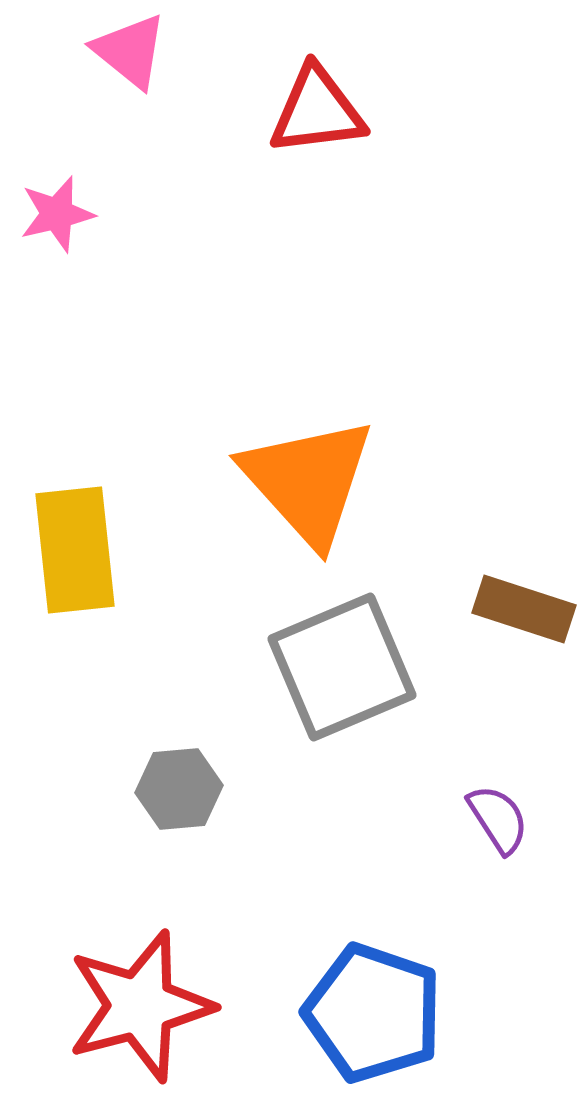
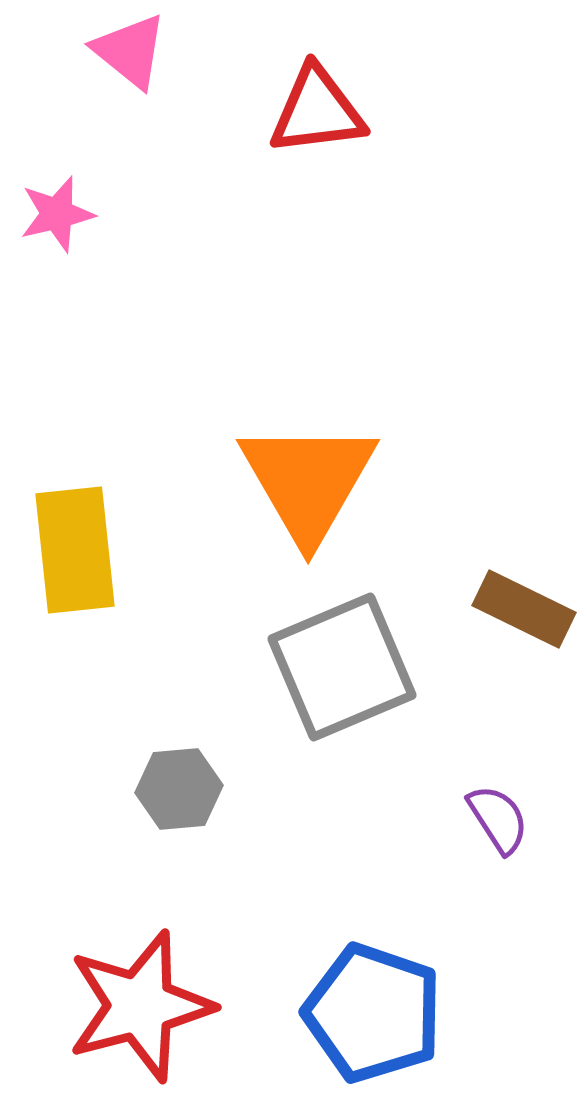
orange triangle: rotated 12 degrees clockwise
brown rectangle: rotated 8 degrees clockwise
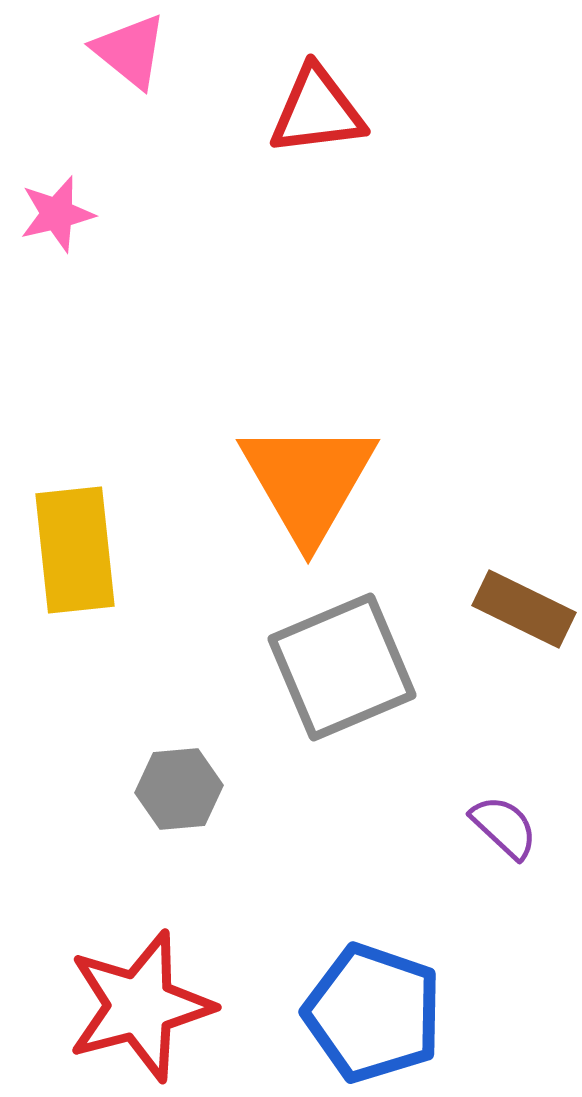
purple semicircle: moved 6 px right, 8 px down; rotated 14 degrees counterclockwise
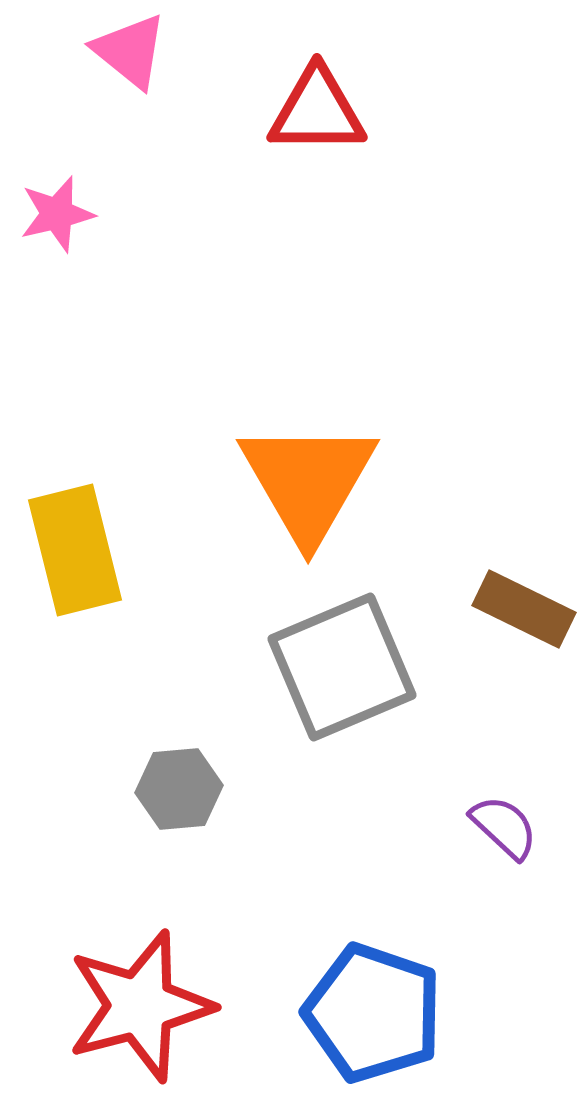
red triangle: rotated 7 degrees clockwise
yellow rectangle: rotated 8 degrees counterclockwise
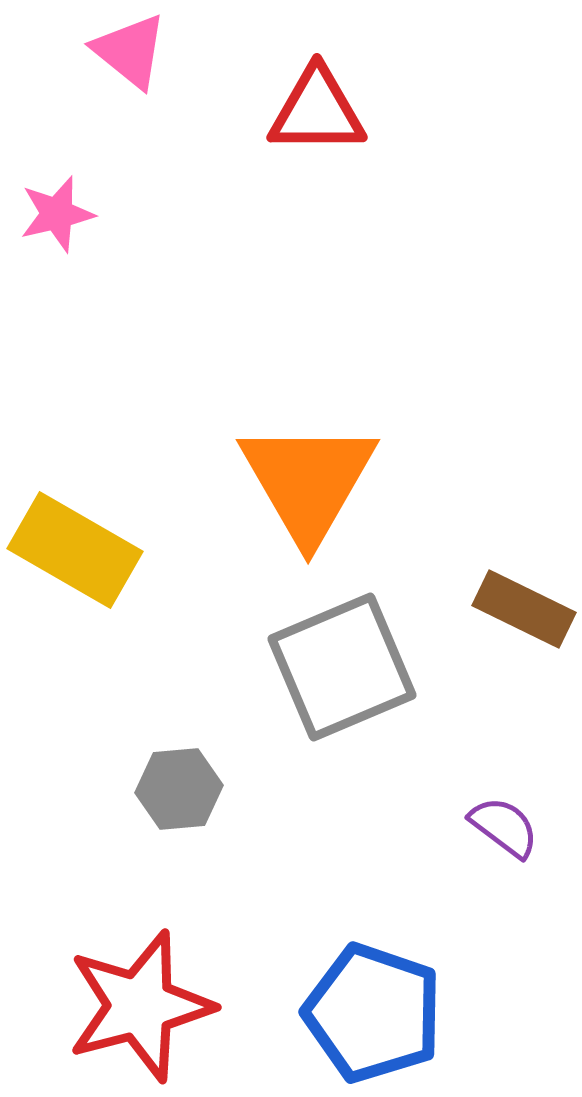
yellow rectangle: rotated 46 degrees counterclockwise
purple semicircle: rotated 6 degrees counterclockwise
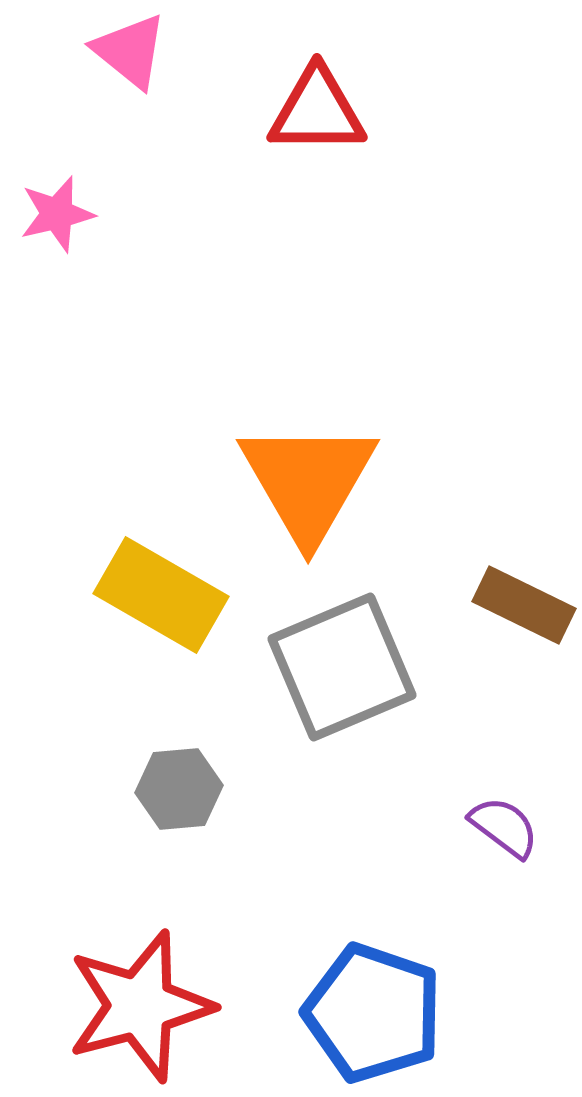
yellow rectangle: moved 86 px right, 45 px down
brown rectangle: moved 4 px up
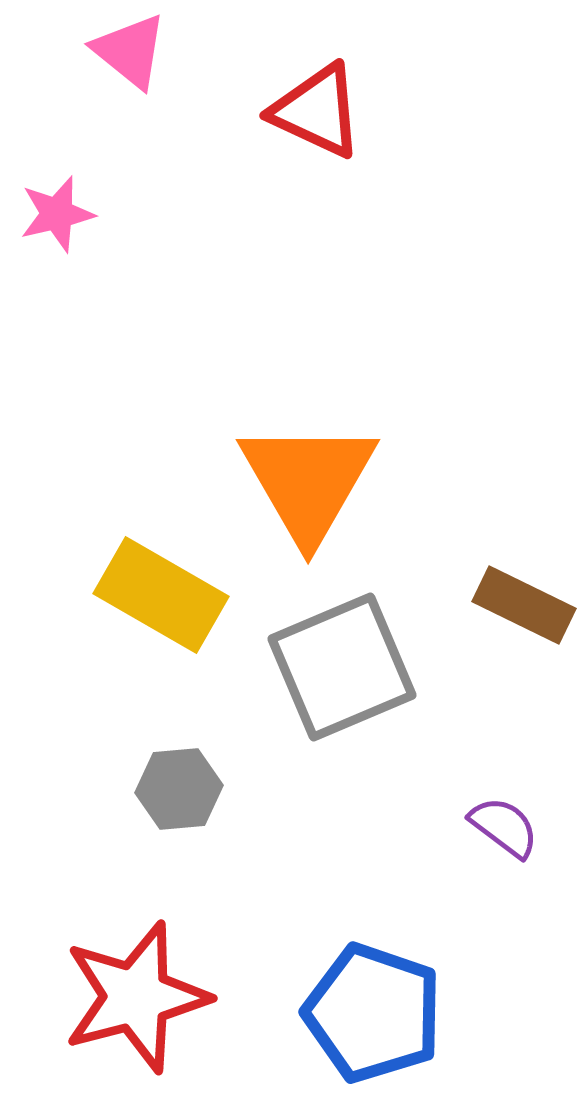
red triangle: rotated 25 degrees clockwise
red star: moved 4 px left, 9 px up
